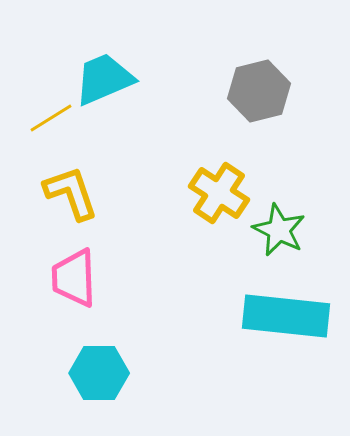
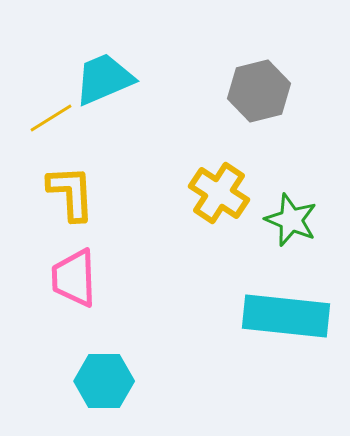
yellow L-shape: rotated 16 degrees clockwise
green star: moved 12 px right, 10 px up; rotated 4 degrees counterclockwise
cyan hexagon: moved 5 px right, 8 px down
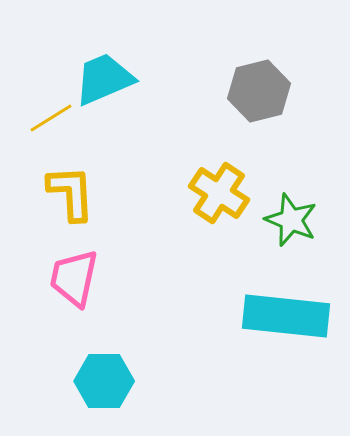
pink trapezoid: rotated 14 degrees clockwise
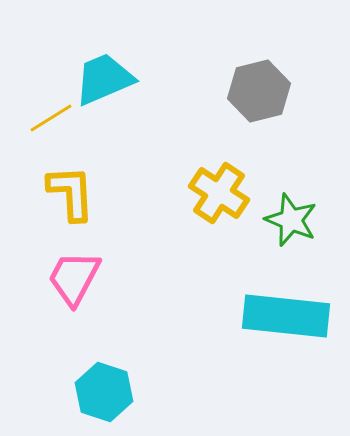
pink trapezoid: rotated 16 degrees clockwise
cyan hexagon: moved 11 px down; rotated 18 degrees clockwise
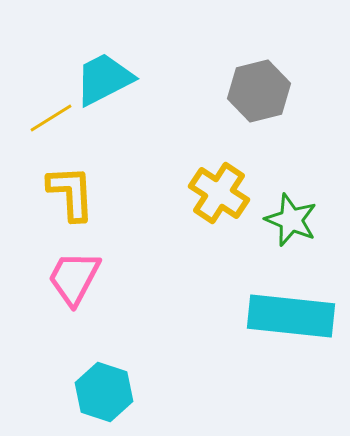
cyan trapezoid: rotated 4 degrees counterclockwise
cyan rectangle: moved 5 px right
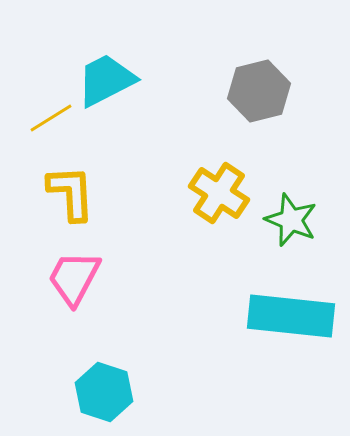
cyan trapezoid: moved 2 px right, 1 px down
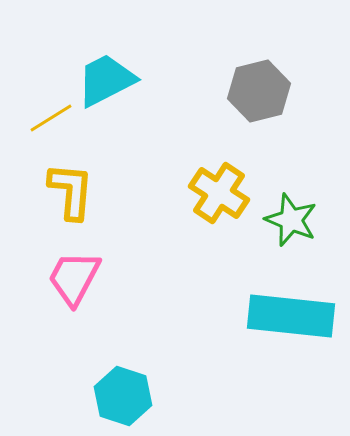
yellow L-shape: moved 2 px up; rotated 8 degrees clockwise
cyan hexagon: moved 19 px right, 4 px down
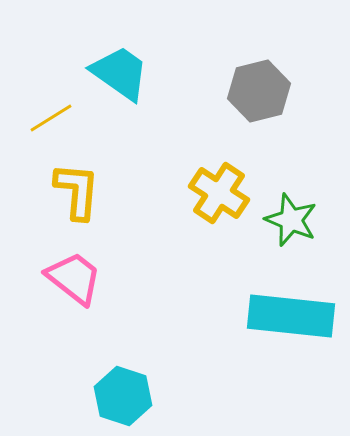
cyan trapezoid: moved 14 px right, 7 px up; rotated 62 degrees clockwise
yellow L-shape: moved 6 px right
pink trapezoid: rotated 100 degrees clockwise
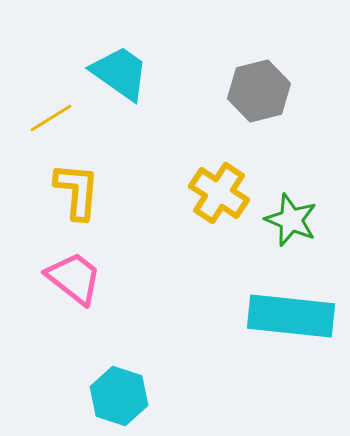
cyan hexagon: moved 4 px left
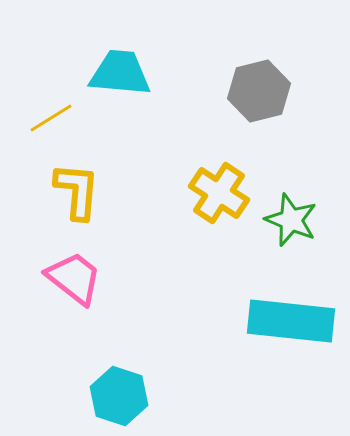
cyan trapezoid: rotated 30 degrees counterclockwise
cyan rectangle: moved 5 px down
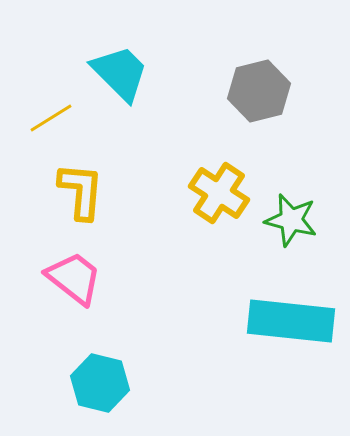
cyan trapezoid: rotated 40 degrees clockwise
yellow L-shape: moved 4 px right
green star: rotated 8 degrees counterclockwise
cyan hexagon: moved 19 px left, 13 px up; rotated 4 degrees counterclockwise
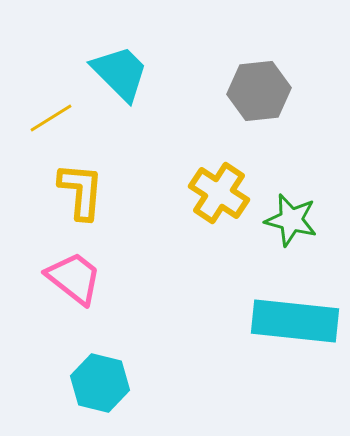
gray hexagon: rotated 8 degrees clockwise
cyan rectangle: moved 4 px right
